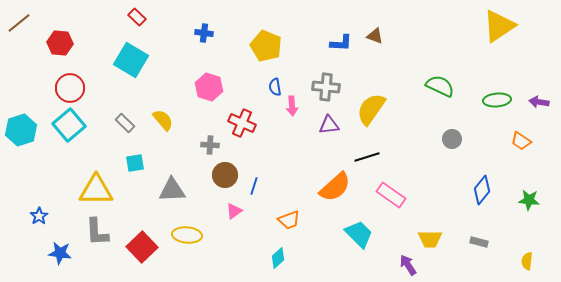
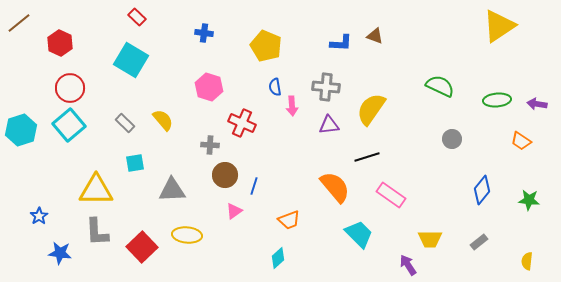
red hexagon at (60, 43): rotated 20 degrees clockwise
purple arrow at (539, 102): moved 2 px left, 2 px down
orange semicircle at (335, 187): rotated 88 degrees counterclockwise
gray rectangle at (479, 242): rotated 54 degrees counterclockwise
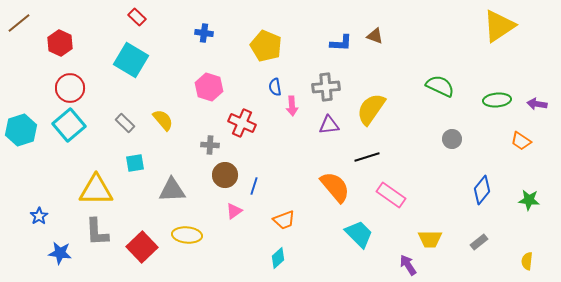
gray cross at (326, 87): rotated 12 degrees counterclockwise
orange trapezoid at (289, 220): moved 5 px left
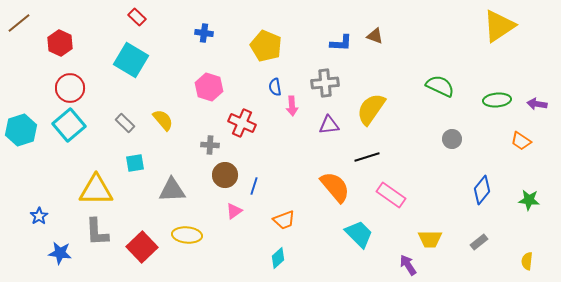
gray cross at (326, 87): moved 1 px left, 4 px up
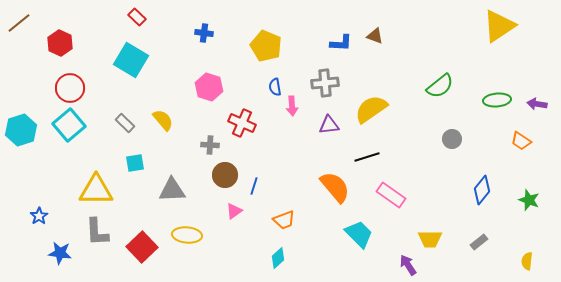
green semicircle at (440, 86): rotated 116 degrees clockwise
yellow semicircle at (371, 109): rotated 20 degrees clockwise
green star at (529, 200): rotated 15 degrees clockwise
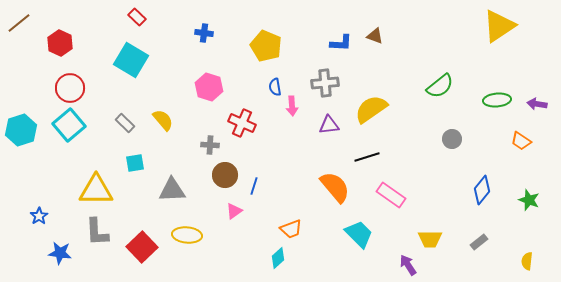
orange trapezoid at (284, 220): moved 7 px right, 9 px down
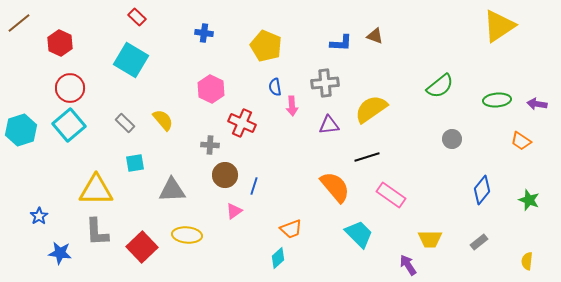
pink hexagon at (209, 87): moved 2 px right, 2 px down; rotated 8 degrees clockwise
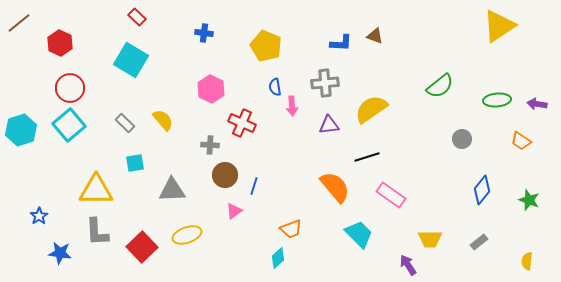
gray circle at (452, 139): moved 10 px right
yellow ellipse at (187, 235): rotated 24 degrees counterclockwise
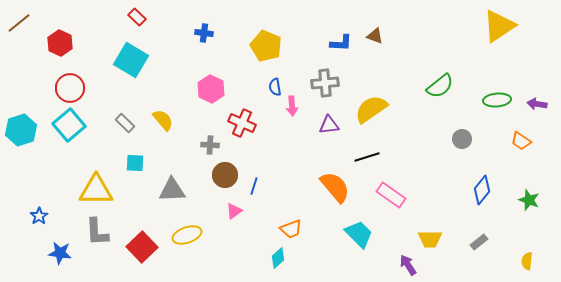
cyan square at (135, 163): rotated 12 degrees clockwise
